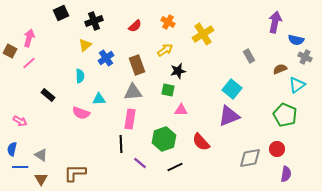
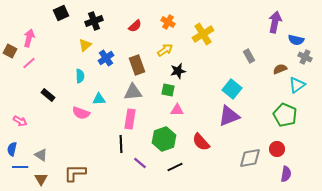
pink triangle at (181, 110): moved 4 px left
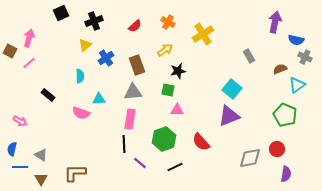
black line at (121, 144): moved 3 px right
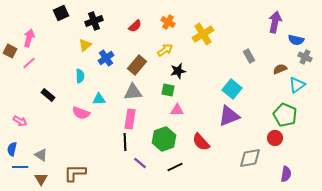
brown rectangle at (137, 65): rotated 60 degrees clockwise
black line at (124, 144): moved 1 px right, 2 px up
red circle at (277, 149): moved 2 px left, 11 px up
